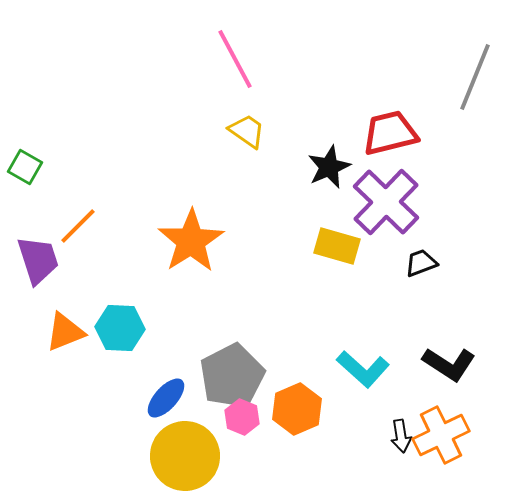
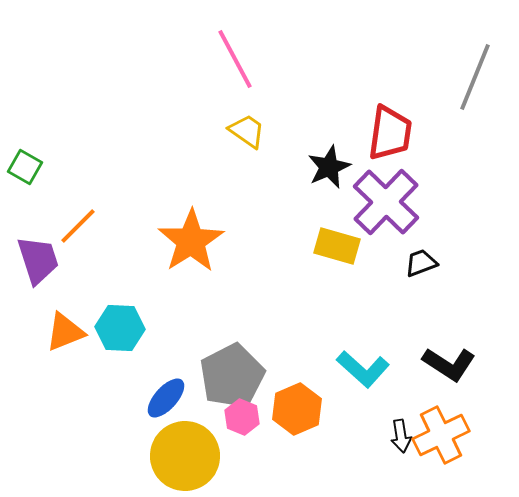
red trapezoid: rotated 112 degrees clockwise
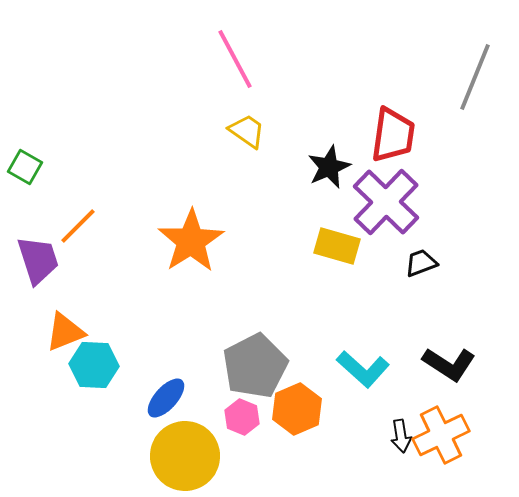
red trapezoid: moved 3 px right, 2 px down
cyan hexagon: moved 26 px left, 37 px down
gray pentagon: moved 23 px right, 10 px up
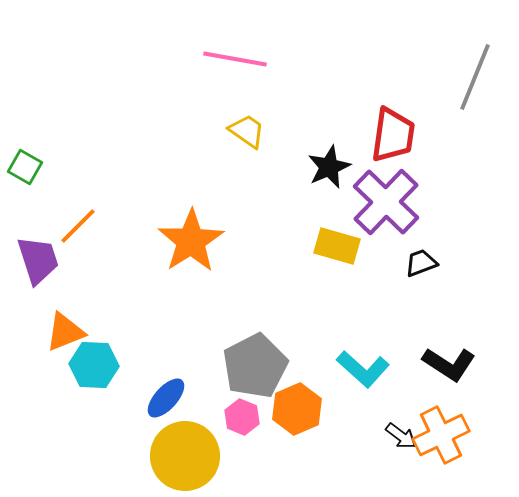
pink line: rotated 52 degrees counterclockwise
black arrow: rotated 44 degrees counterclockwise
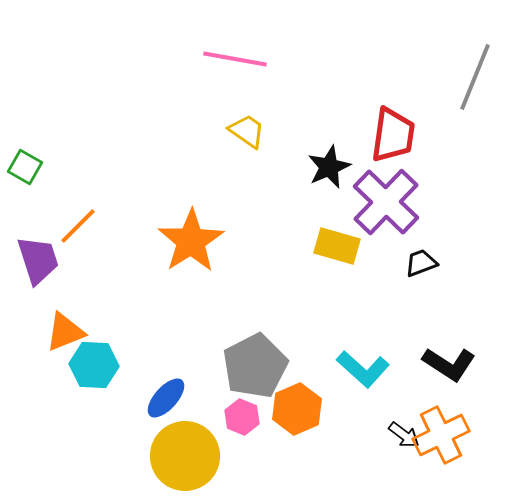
black arrow: moved 3 px right, 1 px up
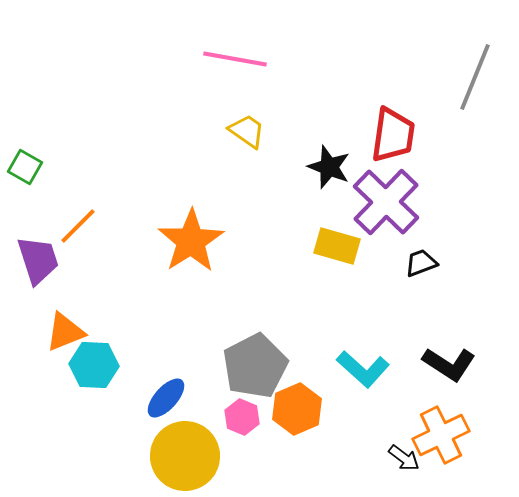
black star: rotated 27 degrees counterclockwise
black arrow: moved 23 px down
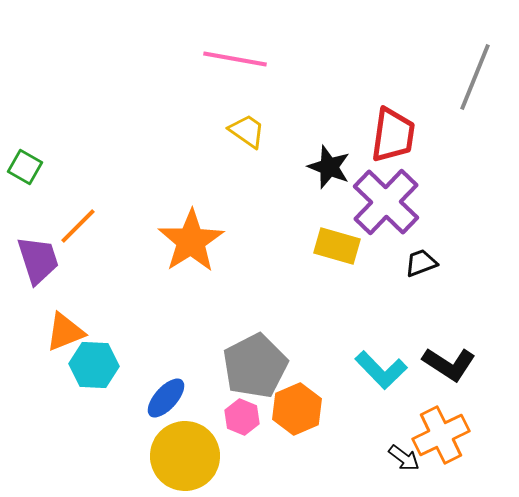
cyan L-shape: moved 18 px right, 1 px down; rotated 4 degrees clockwise
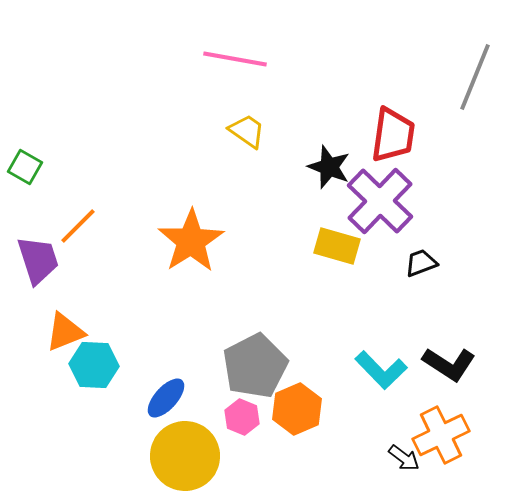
purple cross: moved 6 px left, 1 px up
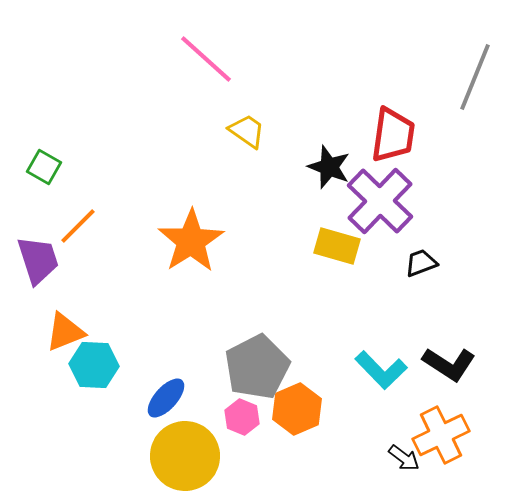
pink line: moved 29 px left; rotated 32 degrees clockwise
green square: moved 19 px right
gray pentagon: moved 2 px right, 1 px down
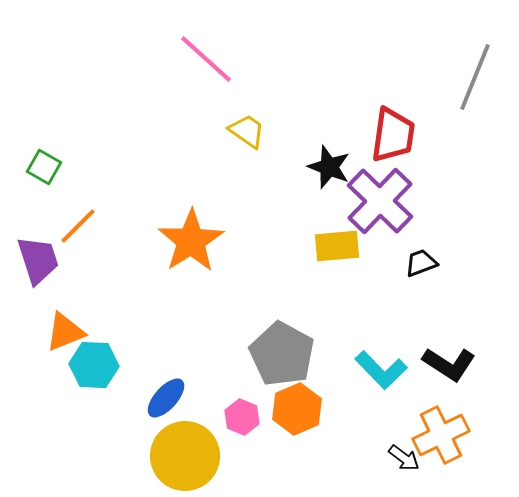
yellow rectangle: rotated 21 degrees counterclockwise
gray pentagon: moved 25 px right, 13 px up; rotated 16 degrees counterclockwise
